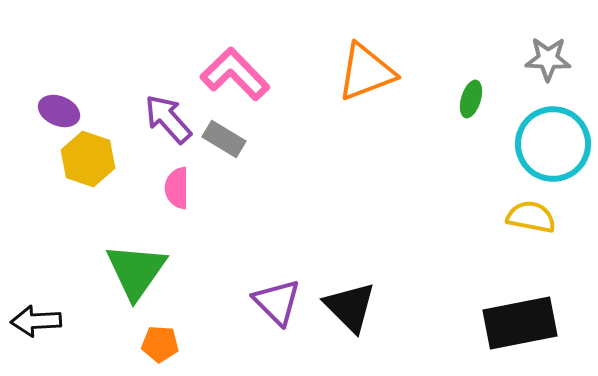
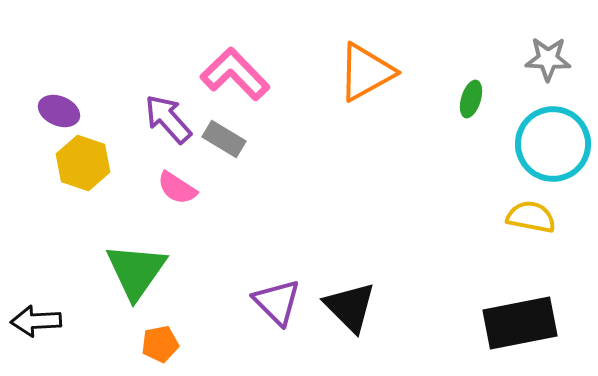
orange triangle: rotated 8 degrees counterclockwise
yellow hexagon: moved 5 px left, 4 px down
pink semicircle: rotated 57 degrees counterclockwise
orange pentagon: rotated 15 degrees counterclockwise
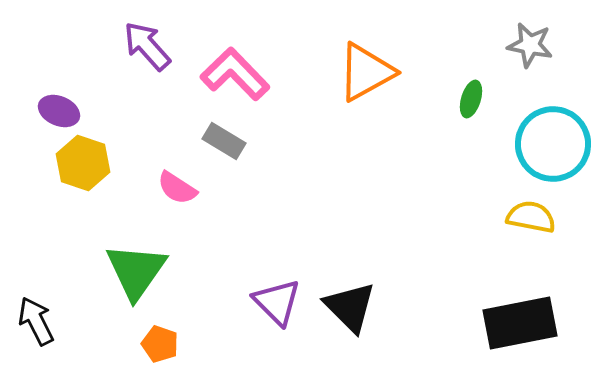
gray star: moved 18 px left, 14 px up; rotated 9 degrees clockwise
purple arrow: moved 21 px left, 73 px up
gray rectangle: moved 2 px down
black arrow: rotated 66 degrees clockwise
orange pentagon: rotated 30 degrees clockwise
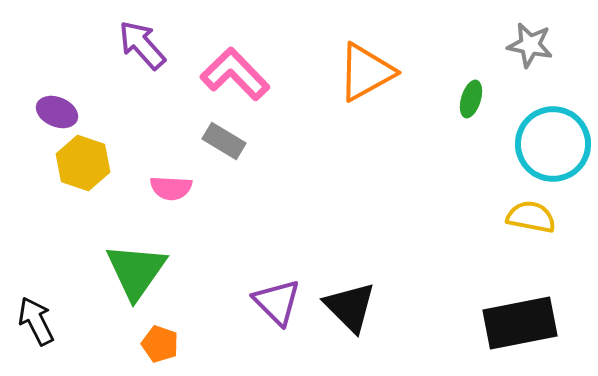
purple arrow: moved 5 px left, 1 px up
purple ellipse: moved 2 px left, 1 px down
pink semicircle: moved 6 px left; rotated 30 degrees counterclockwise
